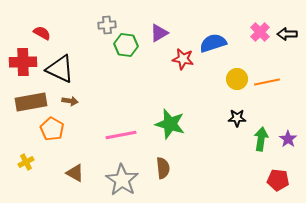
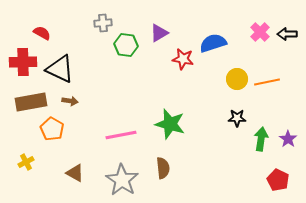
gray cross: moved 4 px left, 2 px up
red pentagon: rotated 20 degrees clockwise
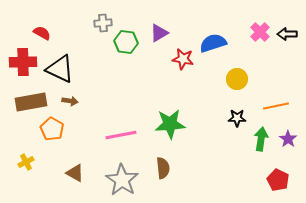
green hexagon: moved 3 px up
orange line: moved 9 px right, 24 px down
green star: rotated 20 degrees counterclockwise
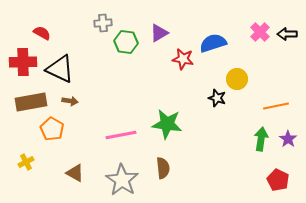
black star: moved 20 px left, 20 px up; rotated 18 degrees clockwise
green star: moved 3 px left; rotated 12 degrees clockwise
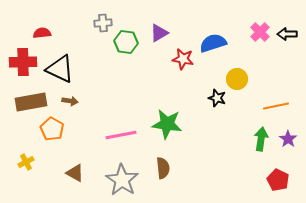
red semicircle: rotated 36 degrees counterclockwise
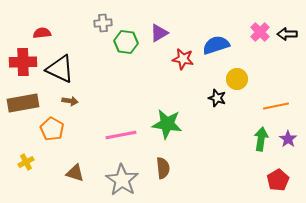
blue semicircle: moved 3 px right, 2 px down
brown rectangle: moved 8 px left, 1 px down
brown triangle: rotated 12 degrees counterclockwise
red pentagon: rotated 15 degrees clockwise
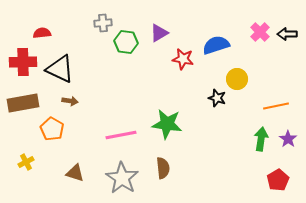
gray star: moved 2 px up
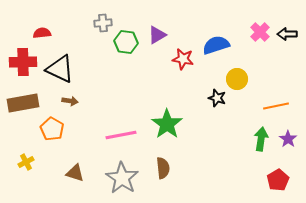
purple triangle: moved 2 px left, 2 px down
green star: rotated 28 degrees clockwise
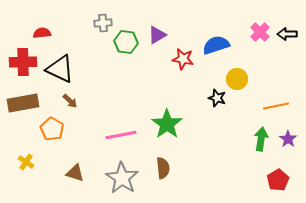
brown arrow: rotated 35 degrees clockwise
yellow cross: rotated 28 degrees counterclockwise
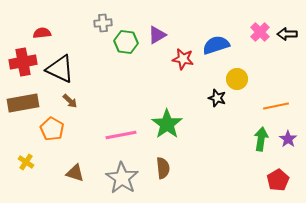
red cross: rotated 8 degrees counterclockwise
